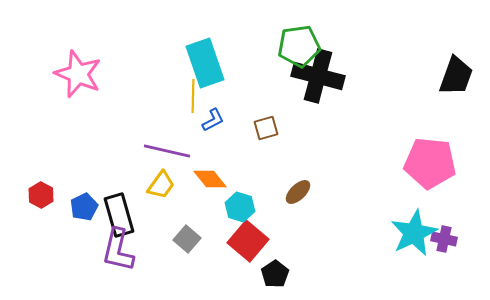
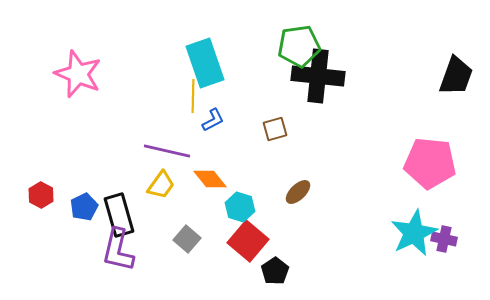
black cross: rotated 9 degrees counterclockwise
brown square: moved 9 px right, 1 px down
black pentagon: moved 3 px up
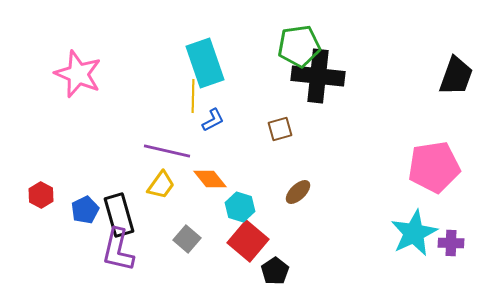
brown square: moved 5 px right
pink pentagon: moved 4 px right, 4 px down; rotated 15 degrees counterclockwise
blue pentagon: moved 1 px right, 3 px down
purple cross: moved 7 px right, 4 px down; rotated 10 degrees counterclockwise
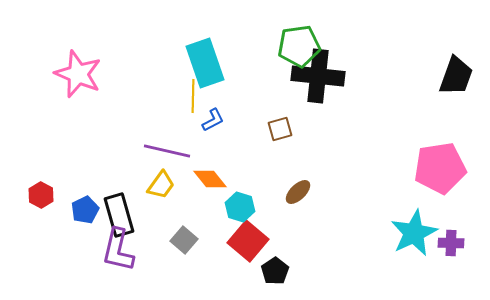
pink pentagon: moved 6 px right, 1 px down
gray square: moved 3 px left, 1 px down
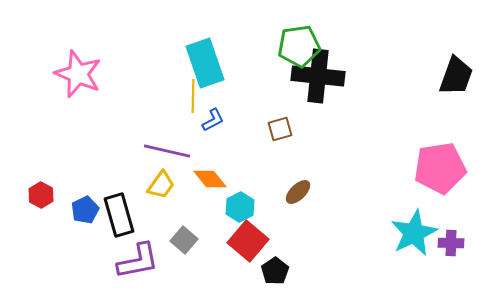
cyan hexagon: rotated 16 degrees clockwise
purple L-shape: moved 20 px right, 11 px down; rotated 114 degrees counterclockwise
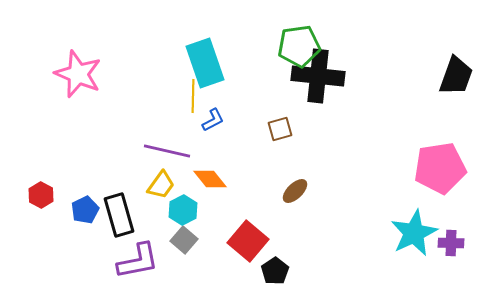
brown ellipse: moved 3 px left, 1 px up
cyan hexagon: moved 57 px left, 3 px down
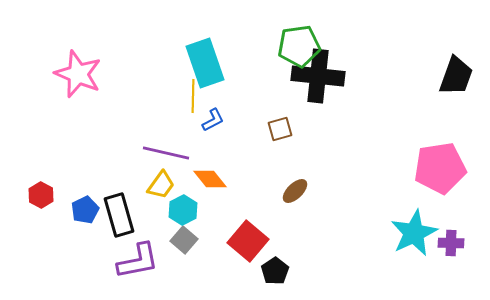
purple line: moved 1 px left, 2 px down
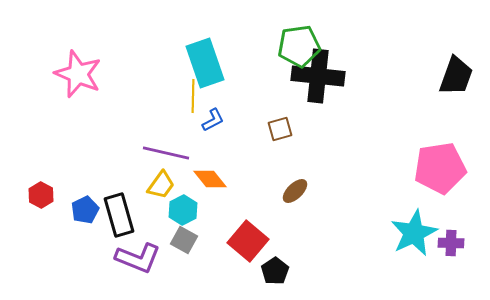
gray square: rotated 12 degrees counterclockwise
purple L-shape: moved 3 px up; rotated 33 degrees clockwise
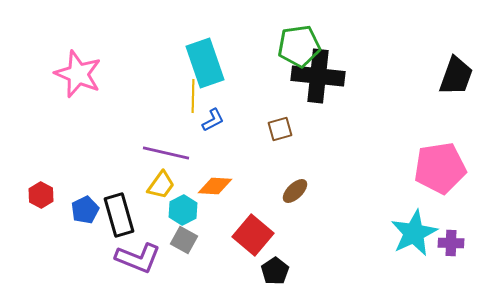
orange diamond: moved 5 px right, 7 px down; rotated 48 degrees counterclockwise
red square: moved 5 px right, 6 px up
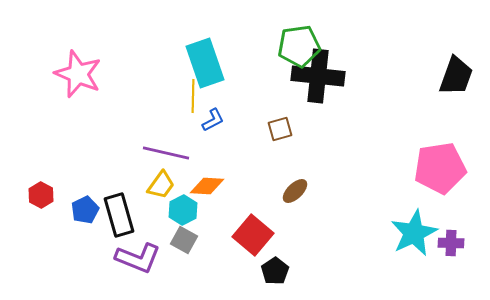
orange diamond: moved 8 px left
